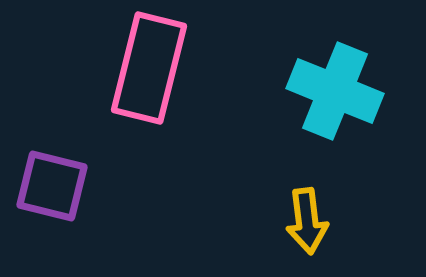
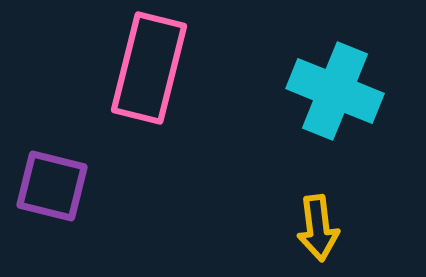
yellow arrow: moved 11 px right, 7 px down
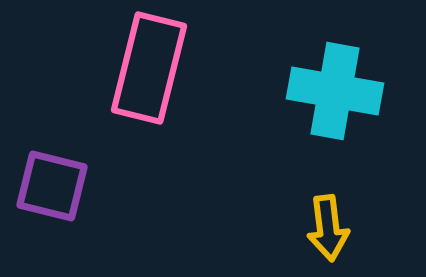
cyan cross: rotated 12 degrees counterclockwise
yellow arrow: moved 10 px right
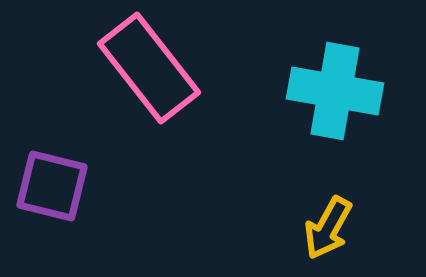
pink rectangle: rotated 52 degrees counterclockwise
yellow arrow: rotated 36 degrees clockwise
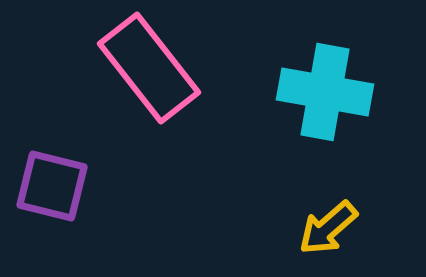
cyan cross: moved 10 px left, 1 px down
yellow arrow: rotated 20 degrees clockwise
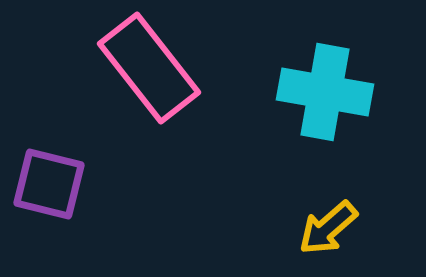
purple square: moved 3 px left, 2 px up
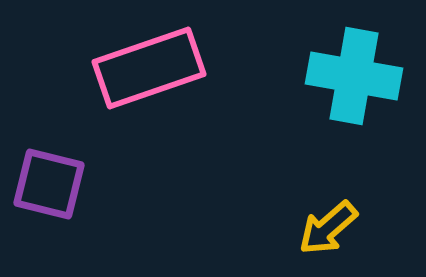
pink rectangle: rotated 71 degrees counterclockwise
cyan cross: moved 29 px right, 16 px up
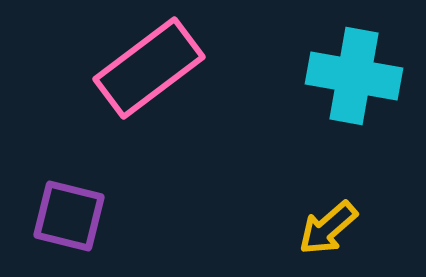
pink rectangle: rotated 18 degrees counterclockwise
purple square: moved 20 px right, 32 px down
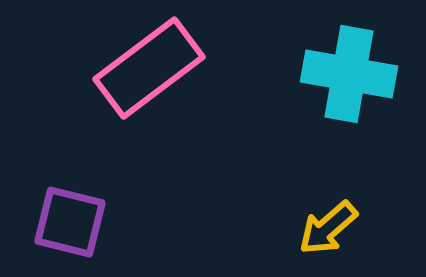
cyan cross: moved 5 px left, 2 px up
purple square: moved 1 px right, 6 px down
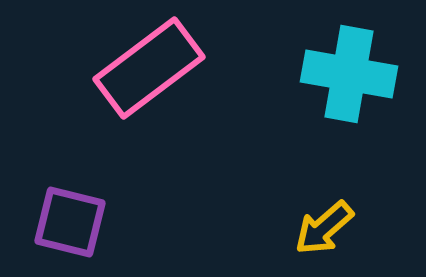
yellow arrow: moved 4 px left
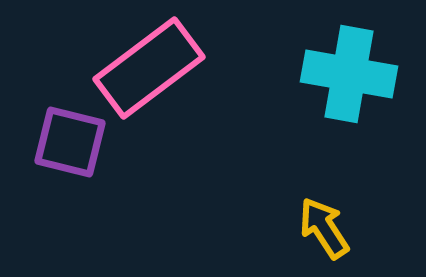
purple square: moved 80 px up
yellow arrow: rotated 98 degrees clockwise
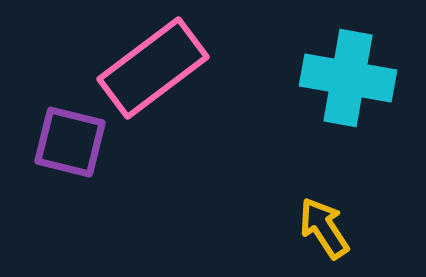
pink rectangle: moved 4 px right
cyan cross: moved 1 px left, 4 px down
